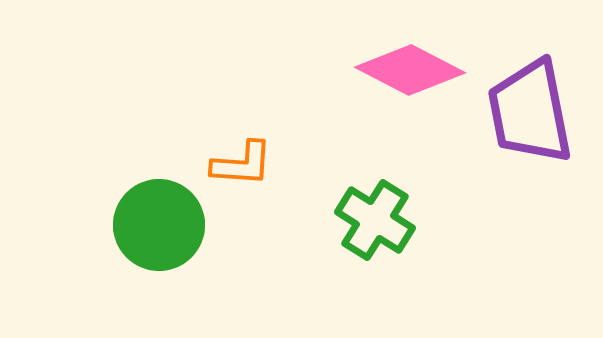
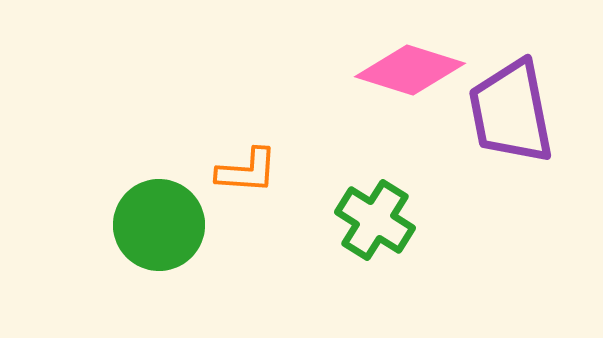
pink diamond: rotated 10 degrees counterclockwise
purple trapezoid: moved 19 px left
orange L-shape: moved 5 px right, 7 px down
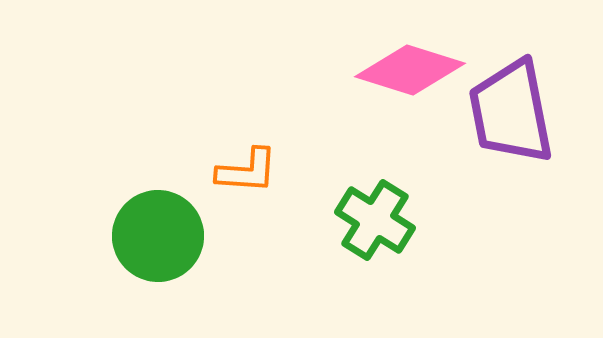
green circle: moved 1 px left, 11 px down
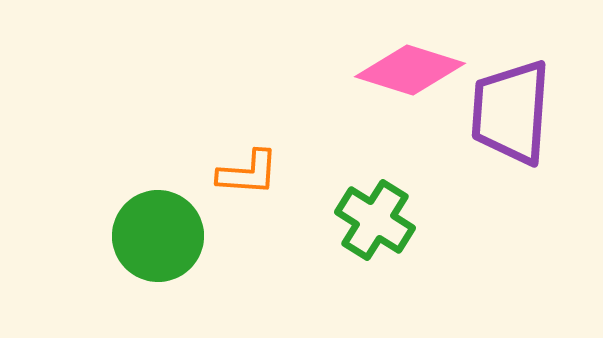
purple trapezoid: rotated 15 degrees clockwise
orange L-shape: moved 1 px right, 2 px down
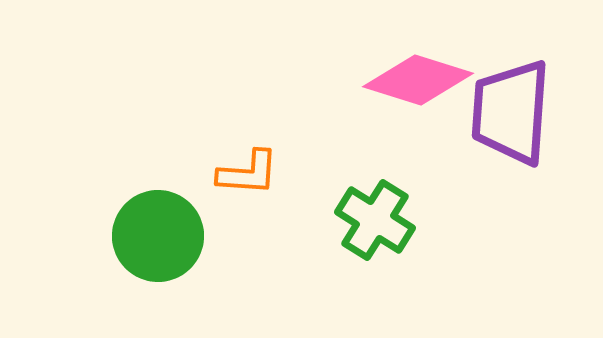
pink diamond: moved 8 px right, 10 px down
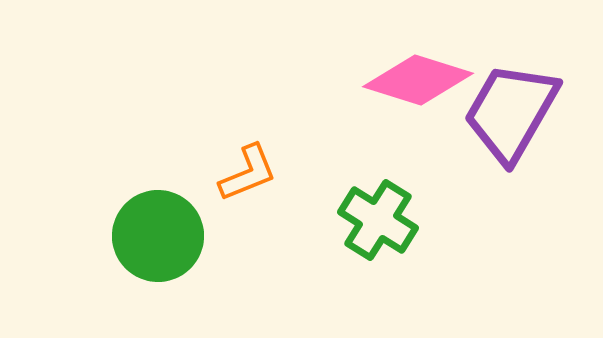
purple trapezoid: rotated 26 degrees clockwise
orange L-shape: rotated 26 degrees counterclockwise
green cross: moved 3 px right
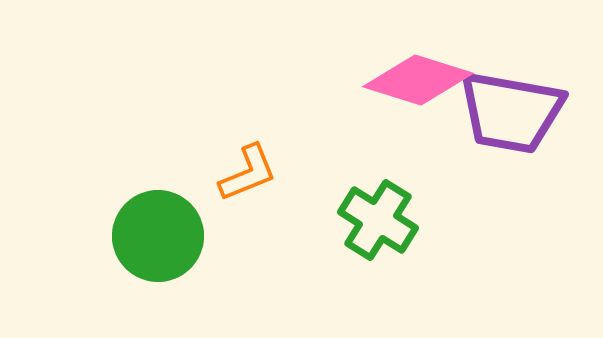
purple trapezoid: rotated 110 degrees counterclockwise
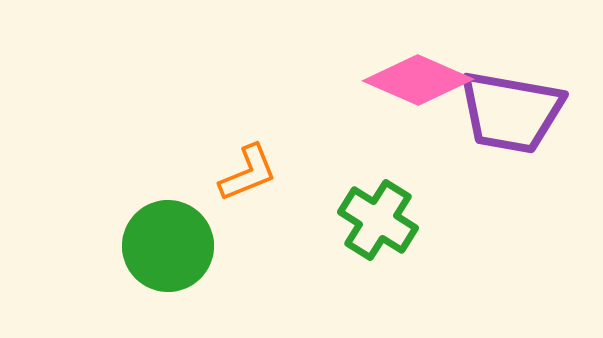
pink diamond: rotated 6 degrees clockwise
green circle: moved 10 px right, 10 px down
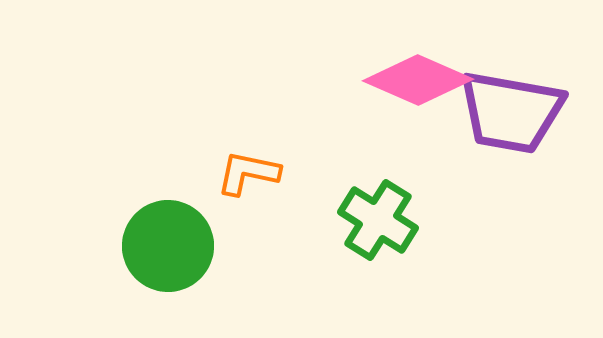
orange L-shape: rotated 146 degrees counterclockwise
